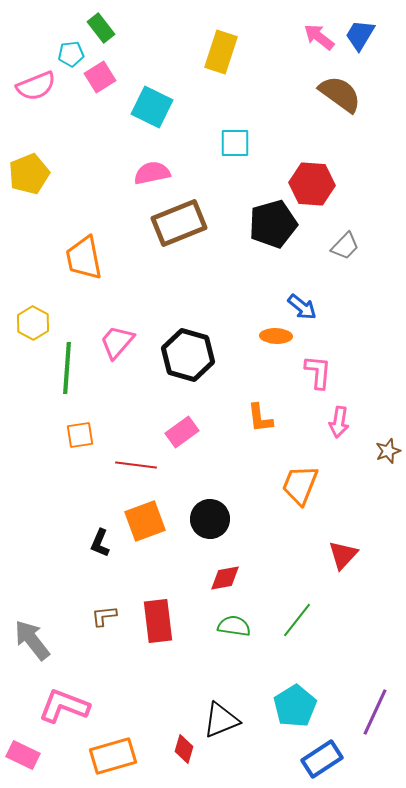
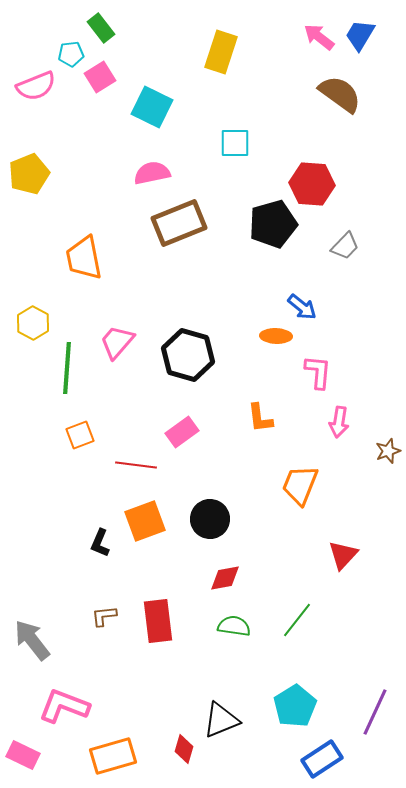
orange square at (80, 435): rotated 12 degrees counterclockwise
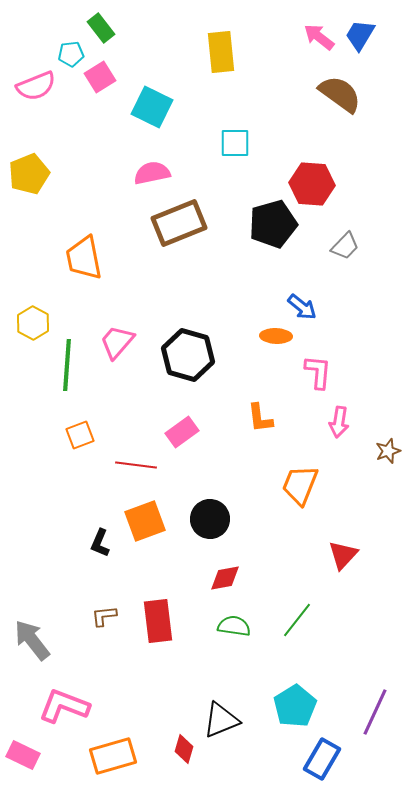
yellow rectangle at (221, 52): rotated 24 degrees counterclockwise
green line at (67, 368): moved 3 px up
blue rectangle at (322, 759): rotated 27 degrees counterclockwise
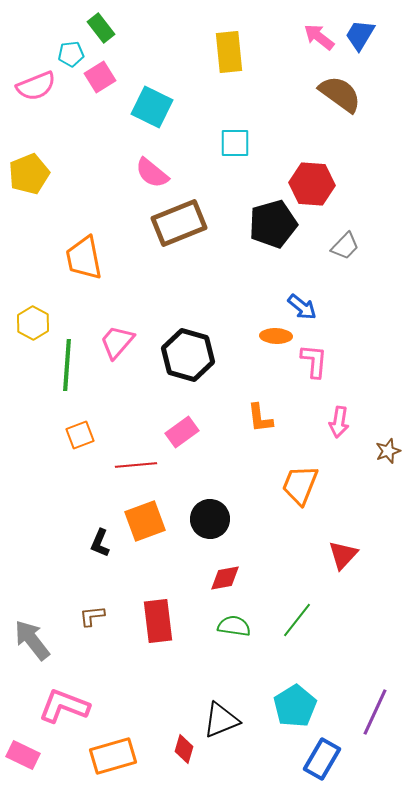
yellow rectangle at (221, 52): moved 8 px right
pink semicircle at (152, 173): rotated 129 degrees counterclockwise
pink L-shape at (318, 372): moved 4 px left, 11 px up
red line at (136, 465): rotated 12 degrees counterclockwise
brown L-shape at (104, 616): moved 12 px left
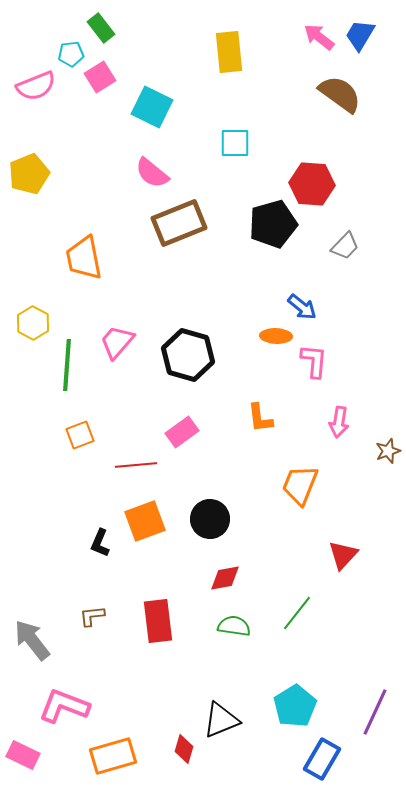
green line at (297, 620): moved 7 px up
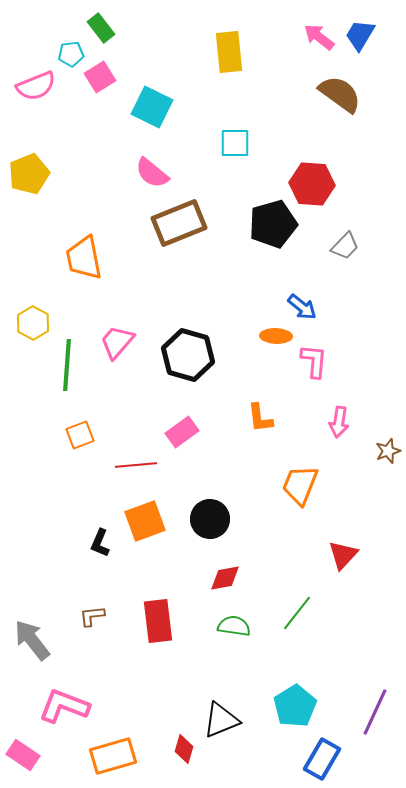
pink rectangle at (23, 755): rotated 8 degrees clockwise
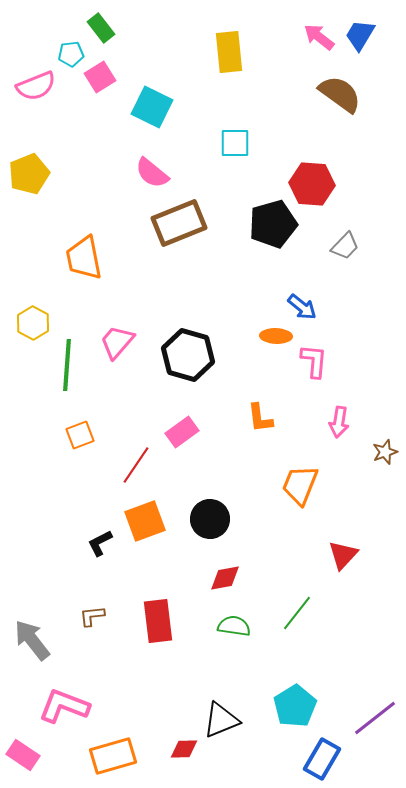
brown star at (388, 451): moved 3 px left, 1 px down
red line at (136, 465): rotated 51 degrees counterclockwise
black L-shape at (100, 543): rotated 40 degrees clockwise
purple line at (375, 712): moved 6 px down; rotated 27 degrees clockwise
red diamond at (184, 749): rotated 72 degrees clockwise
